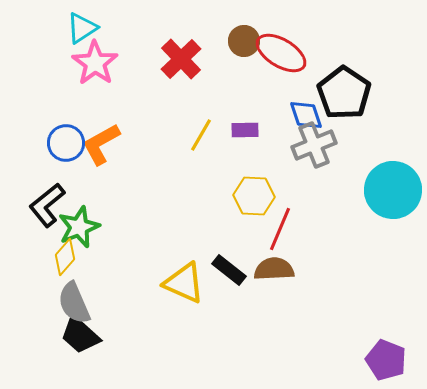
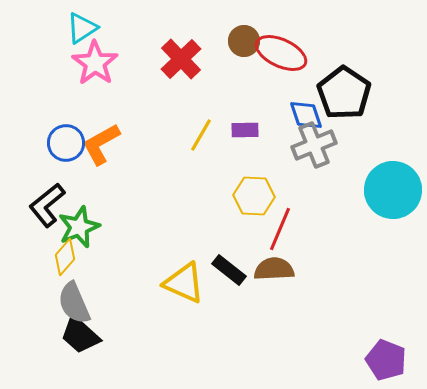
red ellipse: rotated 6 degrees counterclockwise
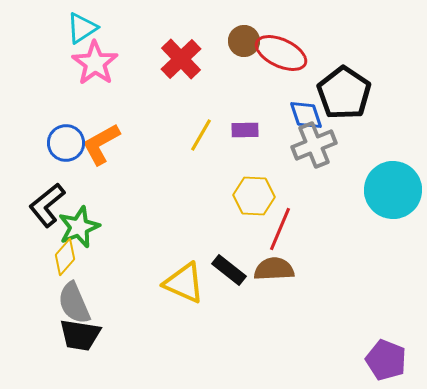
black trapezoid: rotated 33 degrees counterclockwise
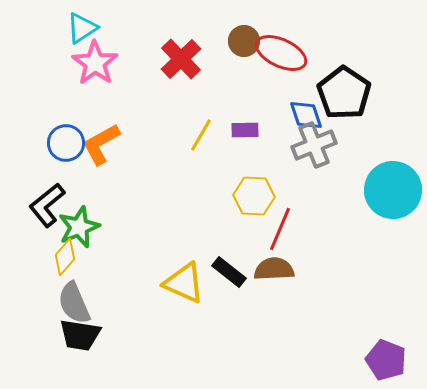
black rectangle: moved 2 px down
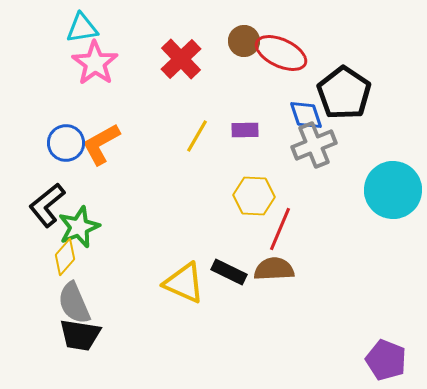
cyan triangle: rotated 24 degrees clockwise
yellow line: moved 4 px left, 1 px down
black rectangle: rotated 12 degrees counterclockwise
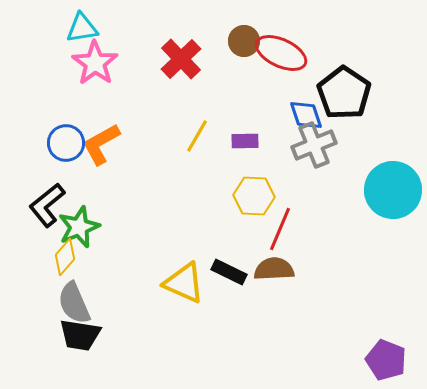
purple rectangle: moved 11 px down
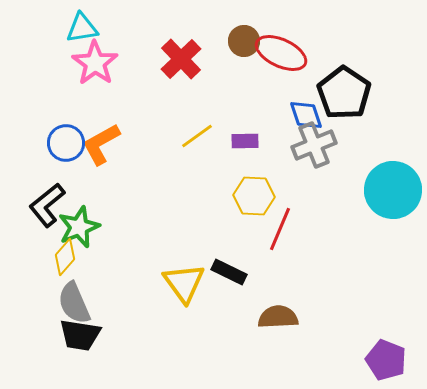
yellow line: rotated 24 degrees clockwise
brown semicircle: moved 4 px right, 48 px down
yellow triangle: rotated 30 degrees clockwise
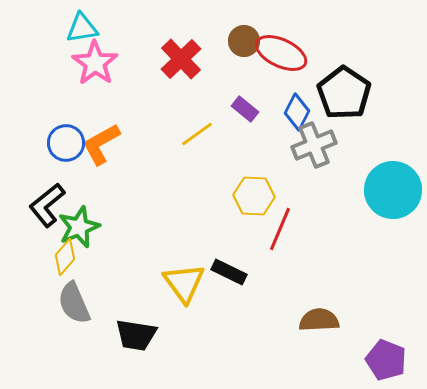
blue diamond: moved 9 px left, 3 px up; rotated 45 degrees clockwise
yellow line: moved 2 px up
purple rectangle: moved 32 px up; rotated 40 degrees clockwise
brown semicircle: moved 41 px right, 3 px down
black trapezoid: moved 56 px right
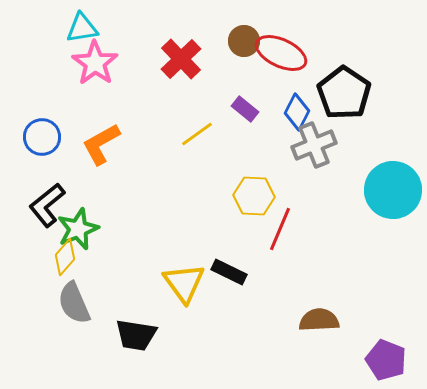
blue circle: moved 24 px left, 6 px up
green star: moved 1 px left, 2 px down
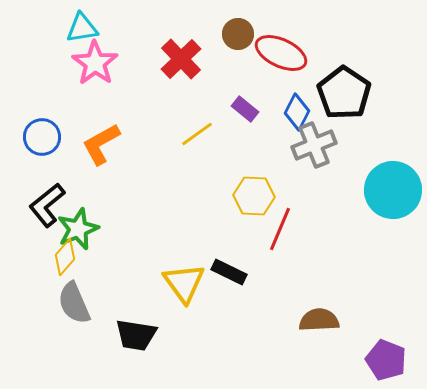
brown circle: moved 6 px left, 7 px up
